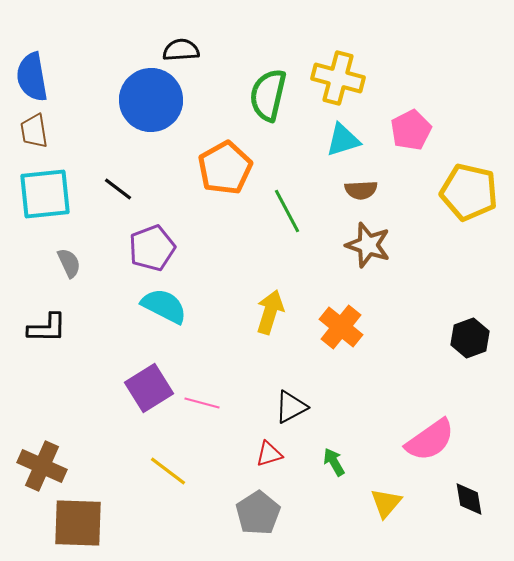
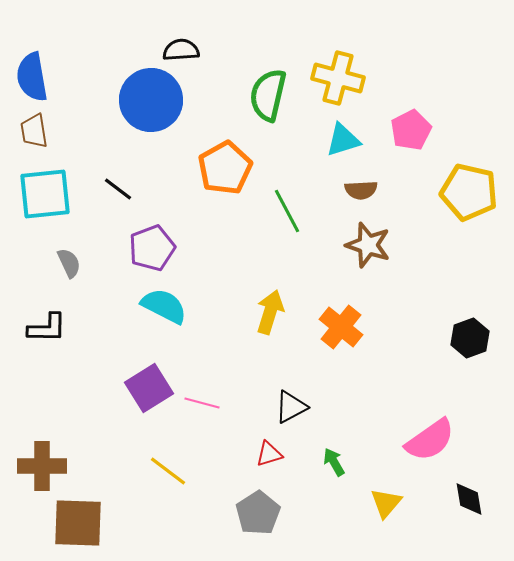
brown cross: rotated 24 degrees counterclockwise
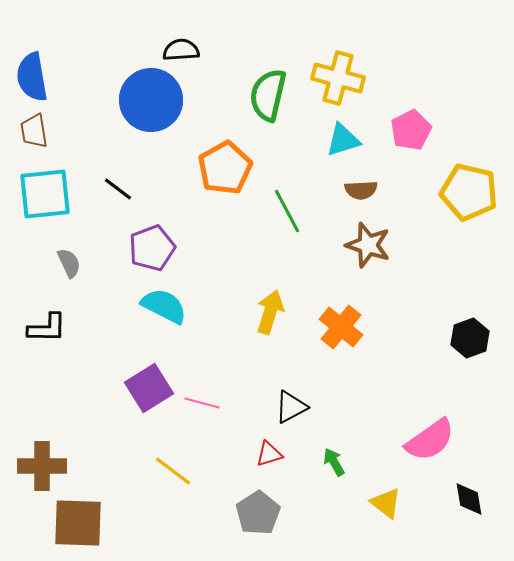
yellow line: moved 5 px right
yellow triangle: rotated 32 degrees counterclockwise
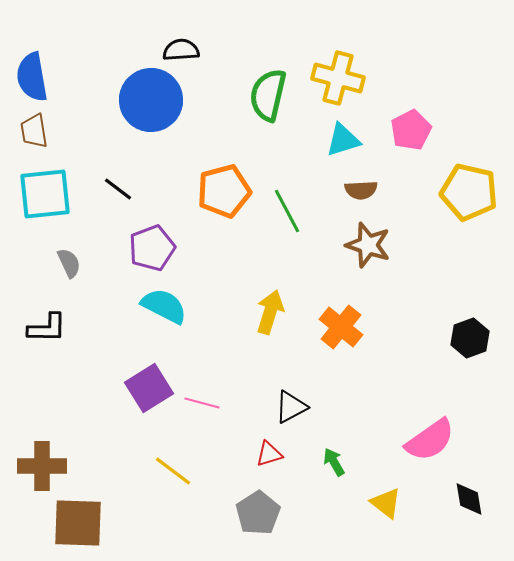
orange pentagon: moved 1 px left, 23 px down; rotated 14 degrees clockwise
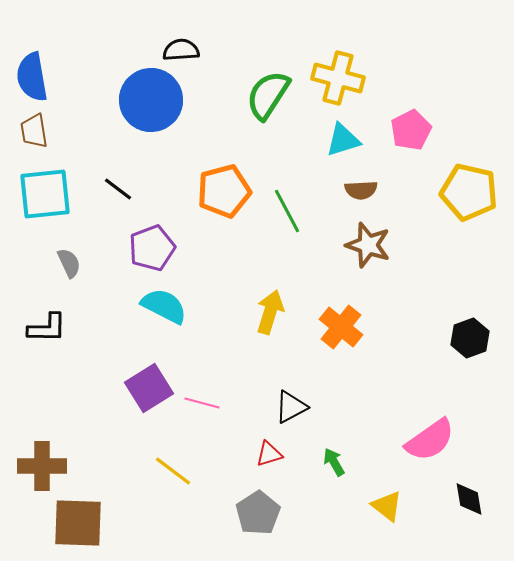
green semicircle: rotated 20 degrees clockwise
yellow triangle: moved 1 px right, 3 px down
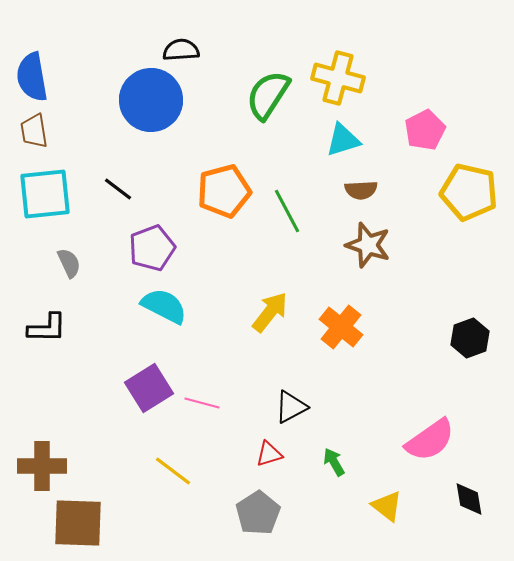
pink pentagon: moved 14 px right
yellow arrow: rotated 21 degrees clockwise
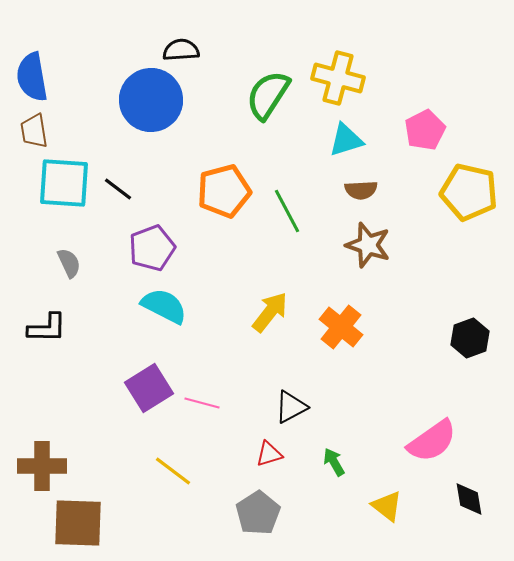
cyan triangle: moved 3 px right
cyan square: moved 19 px right, 11 px up; rotated 10 degrees clockwise
pink semicircle: moved 2 px right, 1 px down
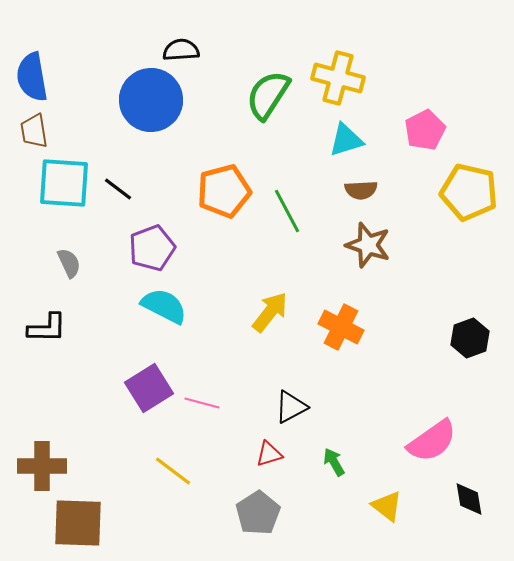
orange cross: rotated 12 degrees counterclockwise
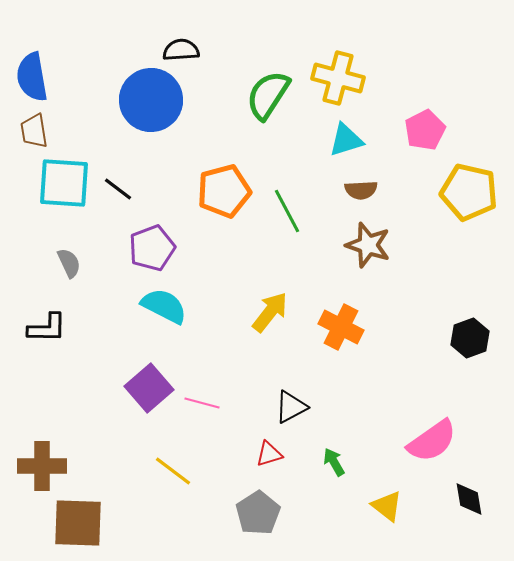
purple square: rotated 9 degrees counterclockwise
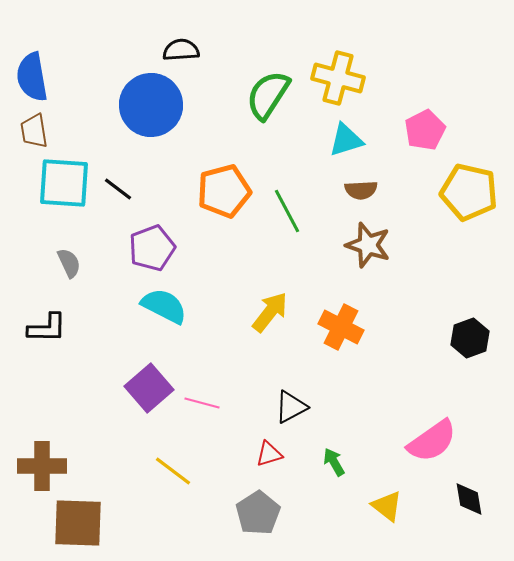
blue circle: moved 5 px down
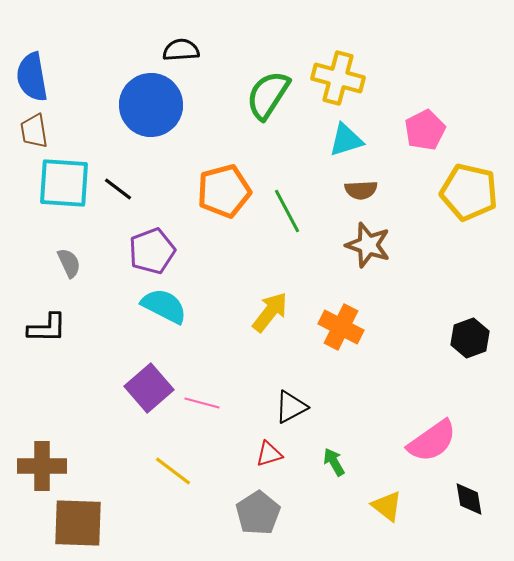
purple pentagon: moved 3 px down
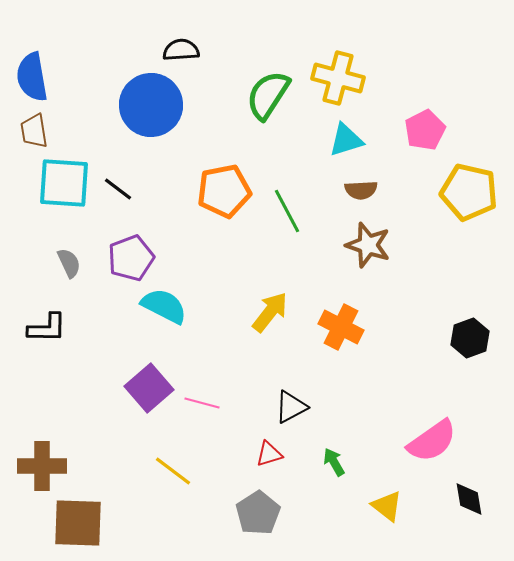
orange pentagon: rotated 4 degrees clockwise
purple pentagon: moved 21 px left, 7 px down
